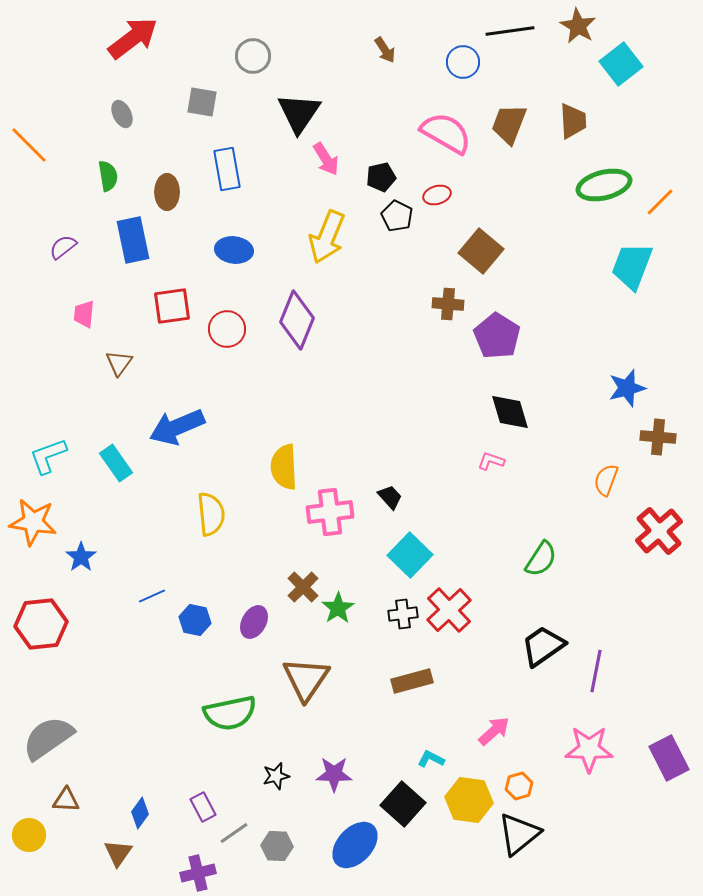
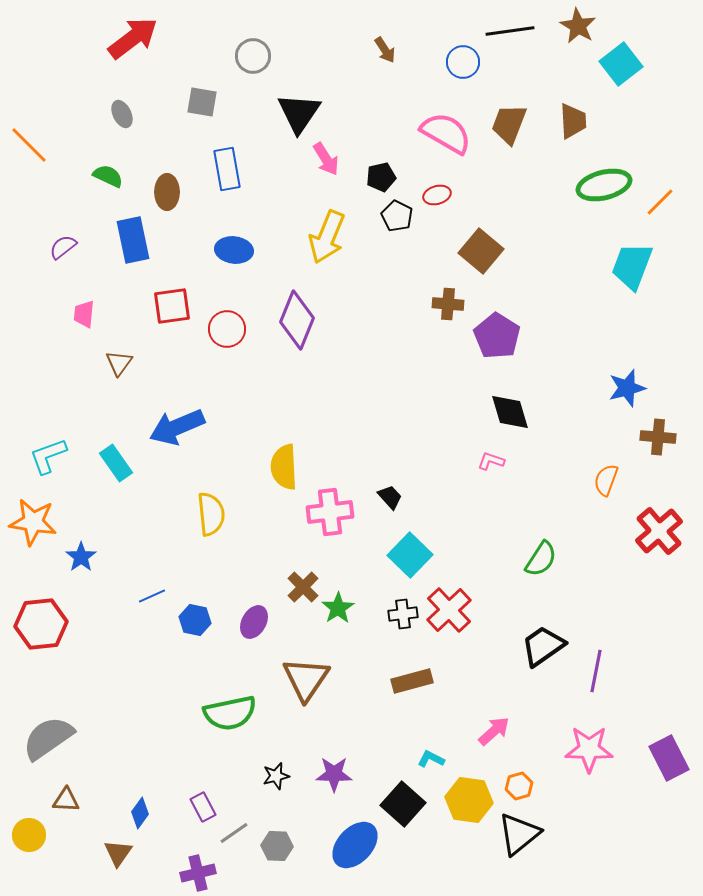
green semicircle at (108, 176): rotated 56 degrees counterclockwise
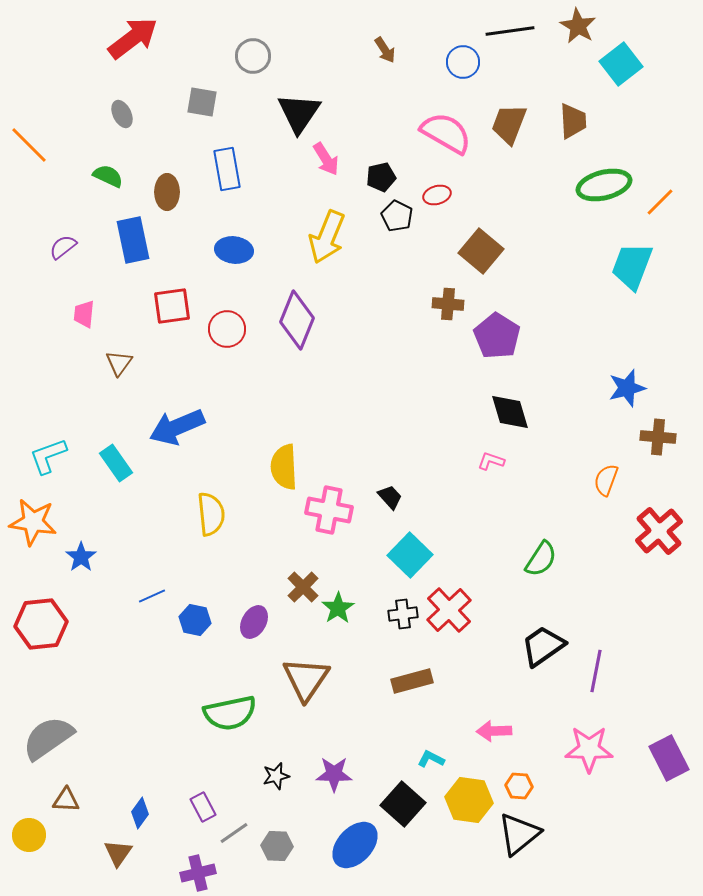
pink cross at (330, 512): moved 1 px left, 2 px up; rotated 18 degrees clockwise
pink arrow at (494, 731): rotated 140 degrees counterclockwise
orange hexagon at (519, 786): rotated 20 degrees clockwise
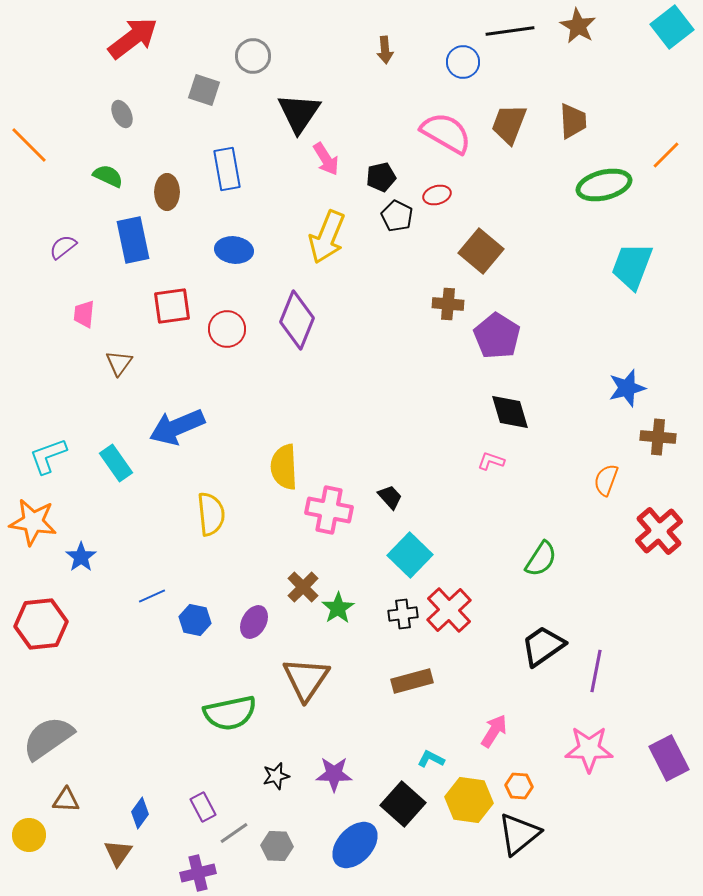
brown arrow at (385, 50): rotated 28 degrees clockwise
cyan square at (621, 64): moved 51 px right, 37 px up
gray square at (202, 102): moved 2 px right, 12 px up; rotated 8 degrees clockwise
orange line at (660, 202): moved 6 px right, 47 px up
pink arrow at (494, 731): rotated 124 degrees clockwise
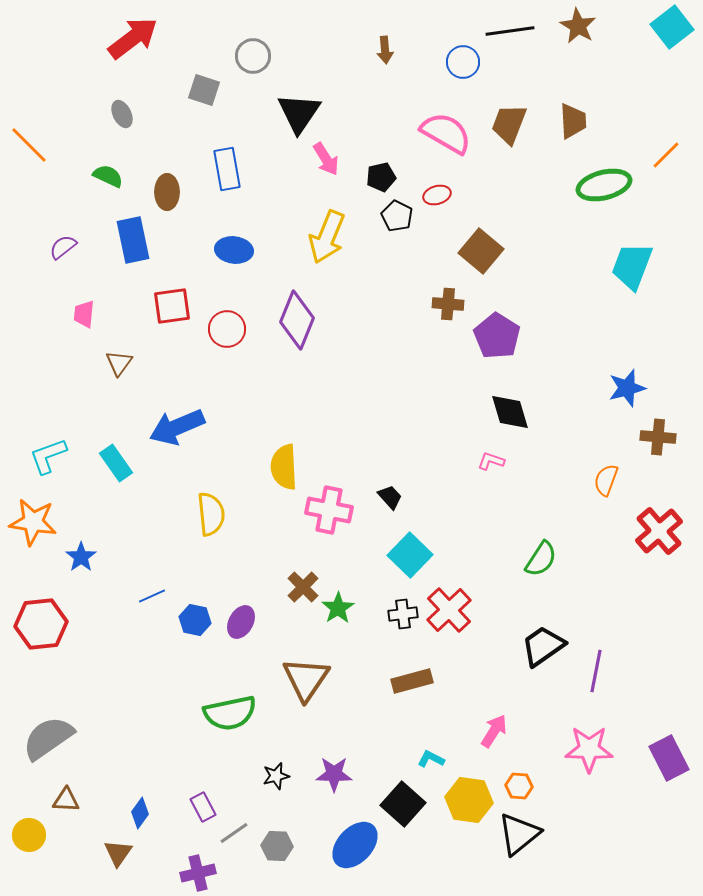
purple ellipse at (254, 622): moved 13 px left
